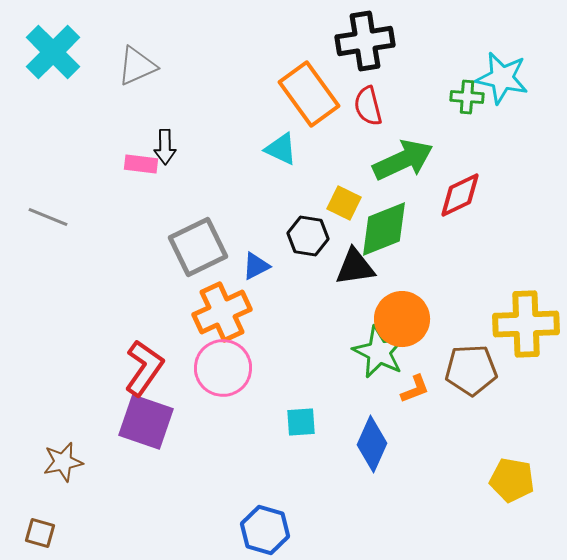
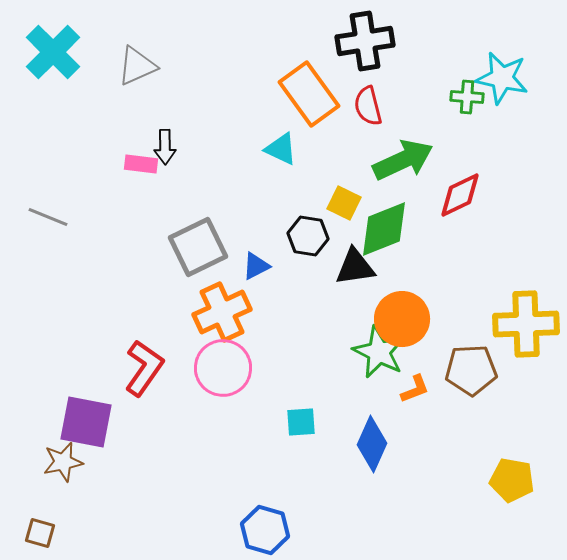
purple square: moved 60 px left; rotated 8 degrees counterclockwise
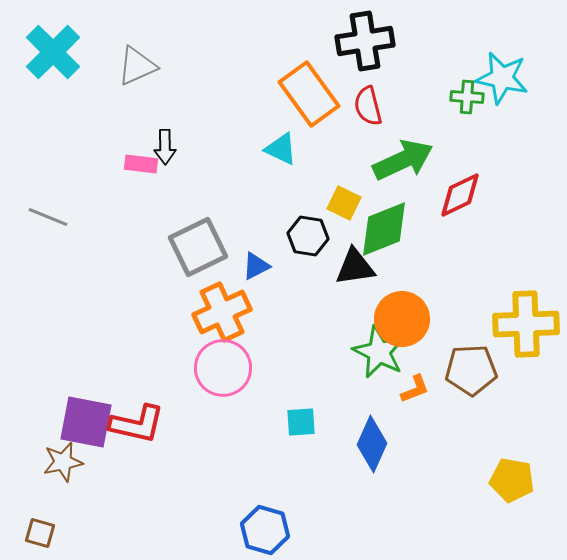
red L-shape: moved 7 px left, 56 px down; rotated 68 degrees clockwise
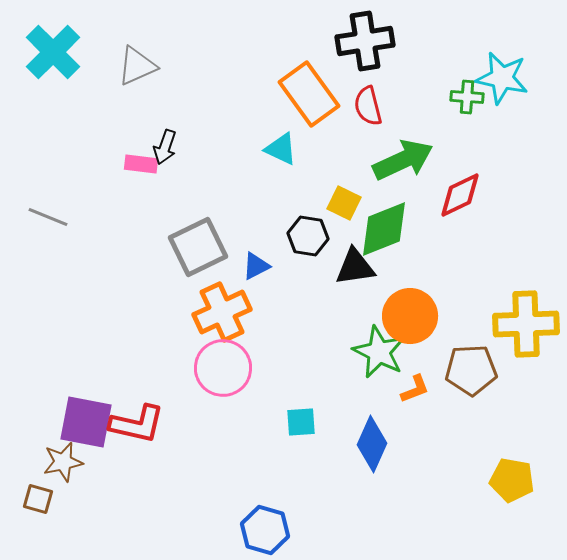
black arrow: rotated 20 degrees clockwise
orange circle: moved 8 px right, 3 px up
brown square: moved 2 px left, 34 px up
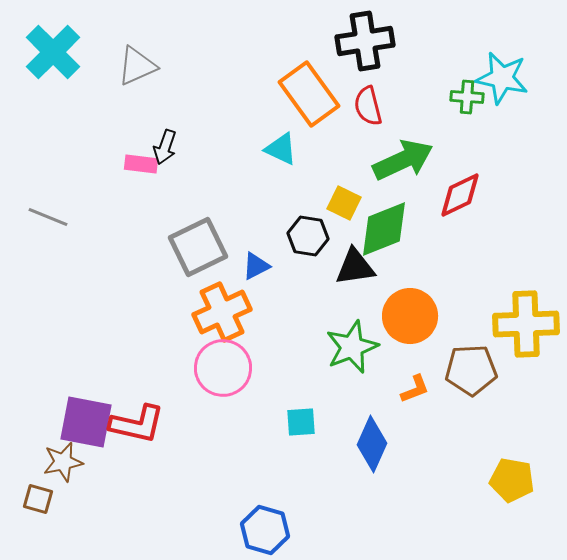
green star: moved 27 px left, 5 px up; rotated 24 degrees clockwise
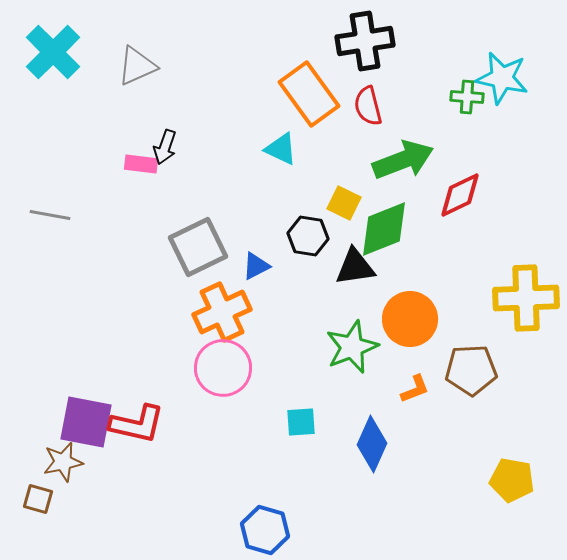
green arrow: rotated 4 degrees clockwise
gray line: moved 2 px right, 2 px up; rotated 12 degrees counterclockwise
orange circle: moved 3 px down
yellow cross: moved 26 px up
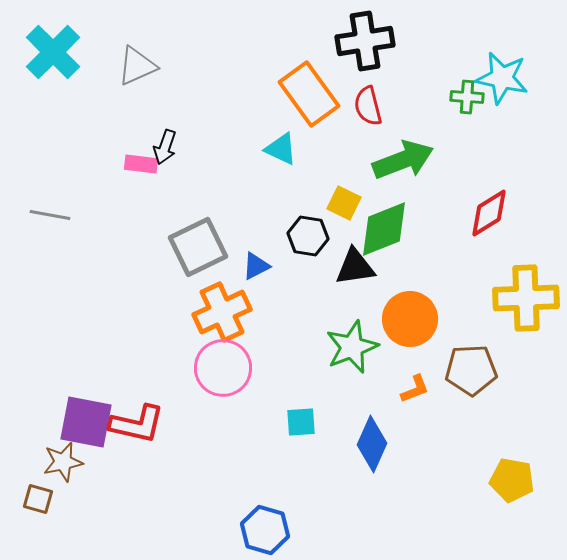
red diamond: moved 29 px right, 18 px down; rotated 6 degrees counterclockwise
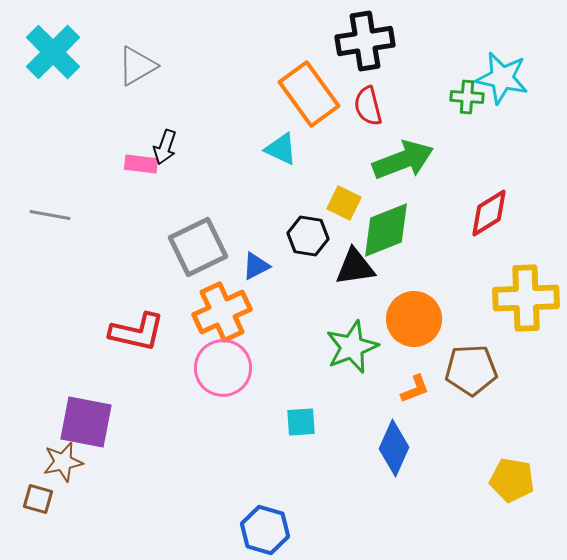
gray triangle: rotated 6 degrees counterclockwise
green diamond: moved 2 px right, 1 px down
orange circle: moved 4 px right
red L-shape: moved 92 px up
blue diamond: moved 22 px right, 4 px down
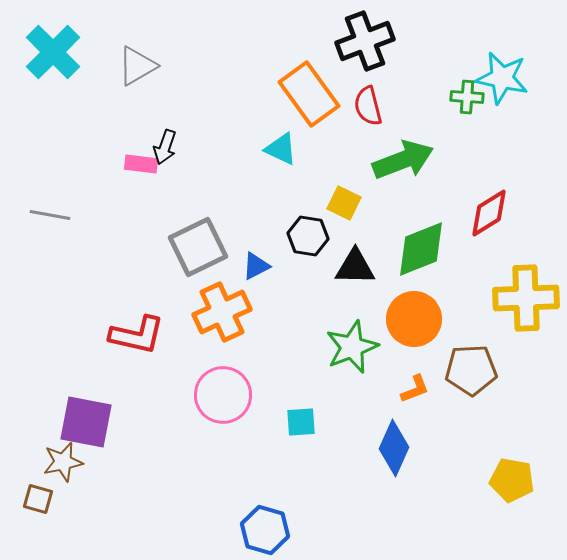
black cross: rotated 12 degrees counterclockwise
green diamond: moved 35 px right, 19 px down
black triangle: rotated 9 degrees clockwise
red L-shape: moved 3 px down
pink circle: moved 27 px down
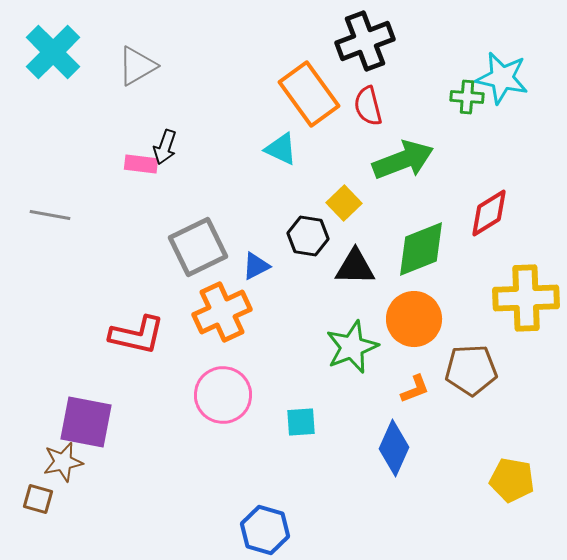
yellow square: rotated 20 degrees clockwise
